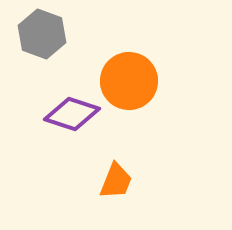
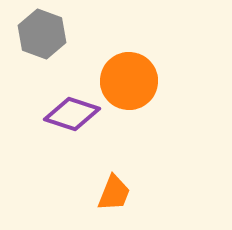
orange trapezoid: moved 2 px left, 12 px down
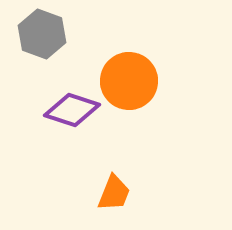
purple diamond: moved 4 px up
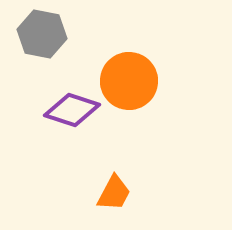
gray hexagon: rotated 9 degrees counterclockwise
orange trapezoid: rotated 6 degrees clockwise
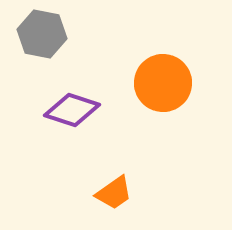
orange circle: moved 34 px right, 2 px down
orange trapezoid: rotated 27 degrees clockwise
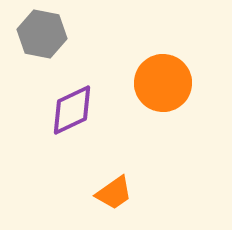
purple diamond: rotated 44 degrees counterclockwise
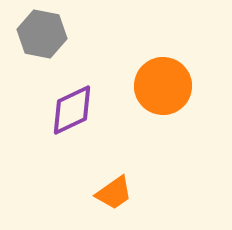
orange circle: moved 3 px down
